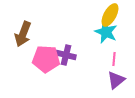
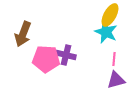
purple triangle: rotated 24 degrees clockwise
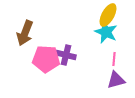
yellow ellipse: moved 2 px left
brown arrow: moved 2 px right, 1 px up
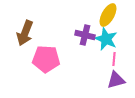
cyan star: moved 7 px down
purple cross: moved 19 px right, 20 px up
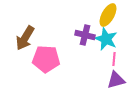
brown arrow: moved 5 px down; rotated 10 degrees clockwise
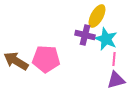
yellow ellipse: moved 11 px left, 1 px down
brown arrow: moved 9 px left, 23 px down; rotated 90 degrees clockwise
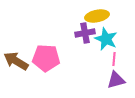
yellow ellipse: rotated 50 degrees clockwise
purple cross: moved 2 px up; rotated 24 degrees counterclockwise
pink pentagon: moved 1 px up
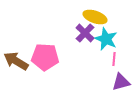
yellow ellipse: moved 2 px left, 1 px down; rotated 30 degrees clockwise
purple cross: rotated 36 degrees counterclockwise
pink pentagon: moved 1 px left, 1 px up
purple triangle: moved 5 px right, 2 px down
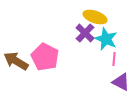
pink pentagon: rotated 24 degrees clockwise
purple triangle: rotated 42 degrees clockwise
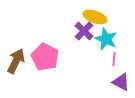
purple cross: moved 1 px left, 2 px up
brown arrow: rotated 85 degrees clockwise
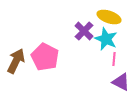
yellow ellipse: moved 14 px right
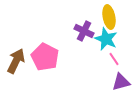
yellow ellipse: rotated 60 degrees clockwise
purple cross: rotated 18 degrees counterclockwise
pink line: rotated 40 degrees counterclockwise
purple triangle: rotated 42 degrees counterclockwise
